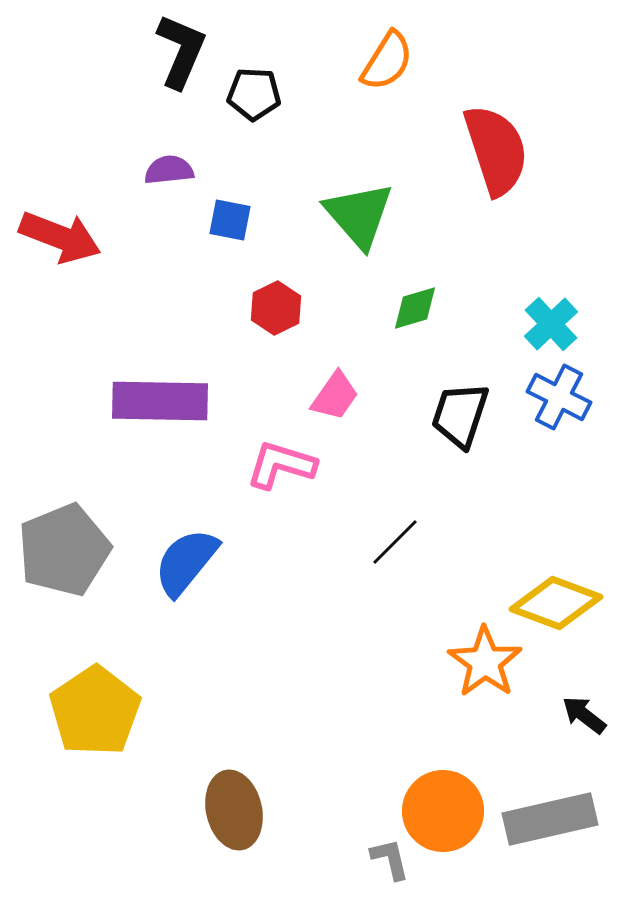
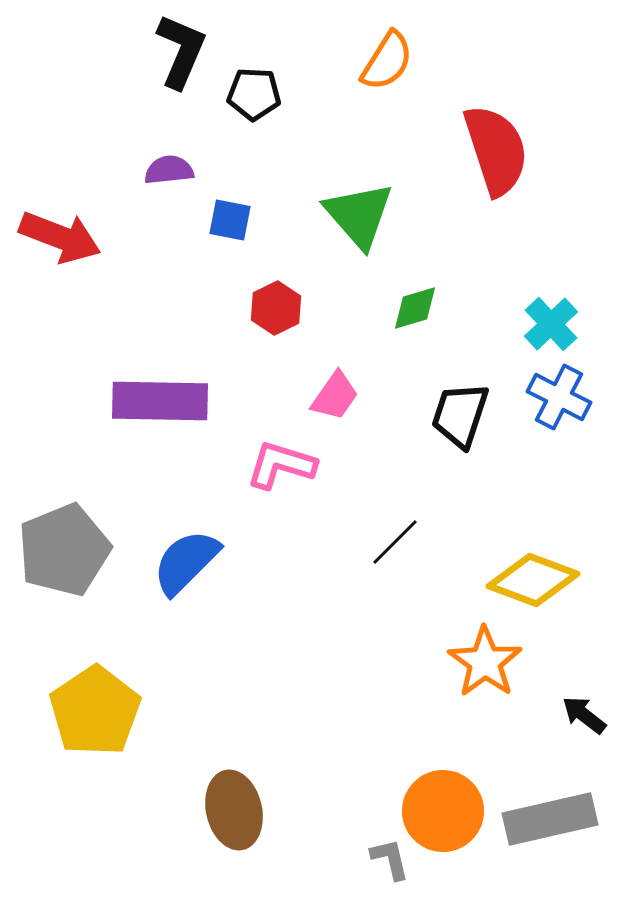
blue semicircle: rotated 6 degrees clockwise
yellow diamond: moved 23 px left, 23 px up
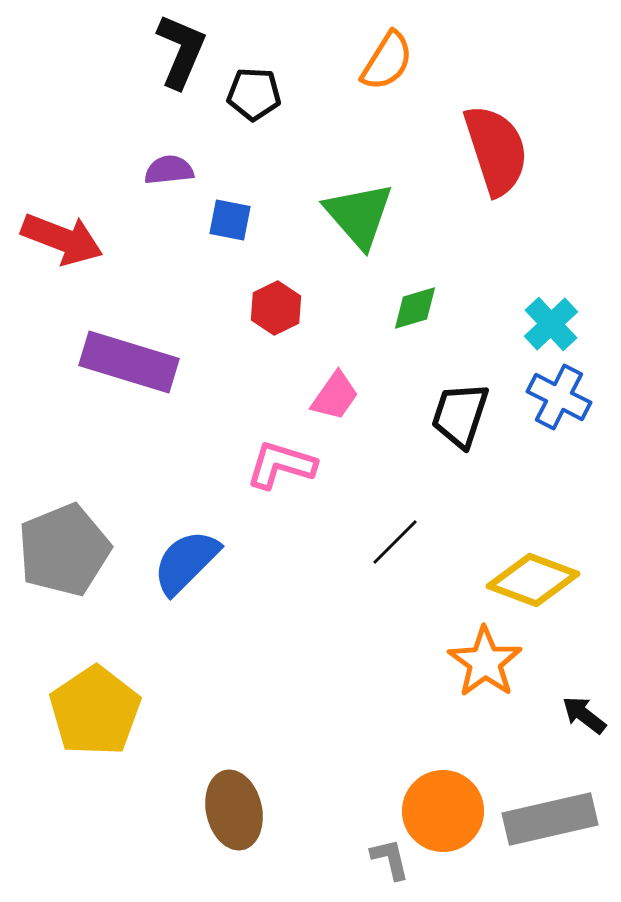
red arrow: moved 2 px right, 2 px down
purple rectangle: moved 31 px left, 39 px up; rotated 16 degrees clockwise
